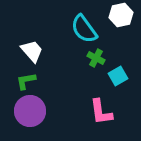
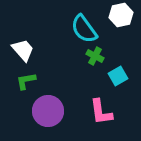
white trapezoid: moved 9 px left, 1 px up
green cross: moved 1 px left, 2 px up
purple circle: moved 18 px right
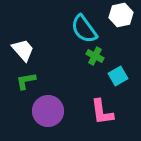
pink L-shape: moved 1 px right
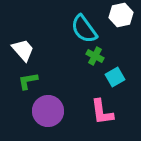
cyan square: moved 3 px left, 1 px down
green L-shape: moved 2 px right
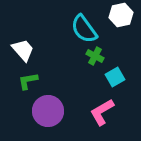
pink L-shape: rotated 68 degrees clockwise
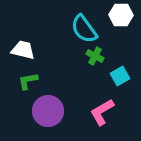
white hexagon: rotated 15 degrees clockwise
white trapezoid: rotated 35 degrees counterclockwise
cyan square: moved 5 px right, 1 px up
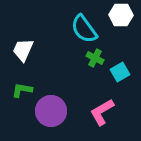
white trapezoid: rotated 80 degrees counterclockwise
green cross: moved 2 px down
cyan square: moved 4 px up
green L-shape: moved 6 px left, 9 px down; rotated 20 degrees clockwise
purple circle: moved 3 px right
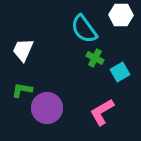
purple circle: moved 4 px left, 3 px up
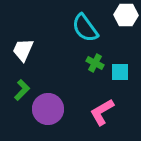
white hexagon: moved 5 px right
cyan semicircle: moved 1 px right, 1 px up
green cross: moved 5 px down
cyan square: rotated 30 degrees clockwise
green L-shape: rotated 125 degrees clockwise
purple circle: moved 1 px right, 1 px down
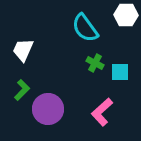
pink L-shape: rotated 12 degrees counterclockwise
